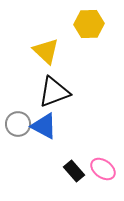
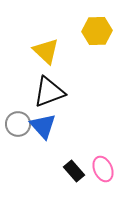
yellow hexagon: moved 8 px right, 7 px down
black triangle: moved 5 px left
blue triangle: moved 1 px left; rotated 20 degrees clockwise
pink ellipse: rotated 30 degrees clockwise
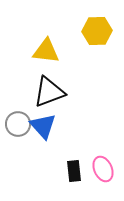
yellow triangle: rotated 36 degrees counterclockwise
black rectangle: rotated 35 degrees clockwise
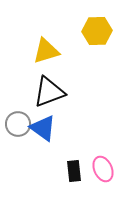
yellow triangle: rotated 24 degrees counterclockwise
blue triangle: moved 2 px down; rotated 12 degrees counterclockwise
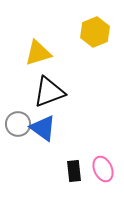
yellow hexagon: moved 2 px left, 1 px down; rotated 20 degrees counterclockwise
yellow triangle: moved 8 px left, 2 px down
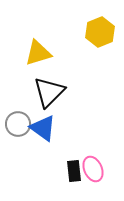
yellow hexagon: moved 5 px right
black triangle: rotated 24 degrees counterclockwise
pink ellipse: moved 10 px left
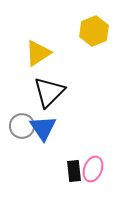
yellow hexagon: moved 6 px left, 1 px up
yellow triangle: rotated 16 degrees counterclockwise
gray circle: moved 4 px right, 2 px down
blue triangle: rotated 20 degrees clockwise
pink ellipse: rotated 45 degrees clockwise
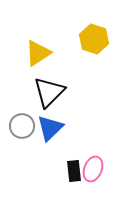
yellow hexagon: moved 8 px down; rotated 20 degrees counterclockwise
blue triangle: moved 7 px right; rotated 20 degrees clockwise
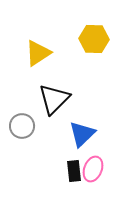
yellow hexagon: rotated 16 degrees counterclockwise
black triangle: moved 5 px right, 7 px down
blue triangle: moved 32 px right, 6 px down
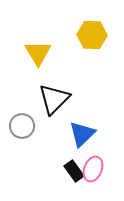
yellow hexagon: moved 2 px left, 4 px up
yellow triangle: rotated 28 degrees counterclockwise
black rectangle: rotated 30 degrees counterclockwise
